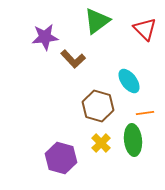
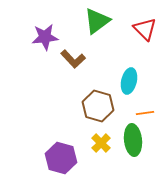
cyan ellipse: rotated 50 degrees clockwise
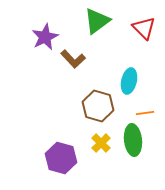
red triangle: moved 1 px left, 1 px up
purple star: rotated 20 degrees counterclockwise
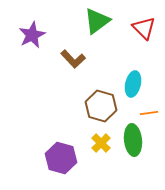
purple star: moved 13 px left, 2 px up
cyan ellipse: moved 4 px right, 3 px down
brown hexagon: moved 3 px right
orange line: moved 4 px right
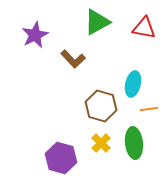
green triangle: moved 1 px down; rotated 8 degrees clockwise
red triangle: rotated 35 degrees counterclockwise
purple star: moved 3 px right
orange line: moved 4 px up
green ellipse: moved 1 px right, 3 px down
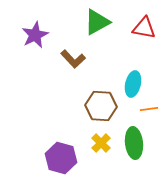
brown hexagon: rotated 12 degrees counterclockwise
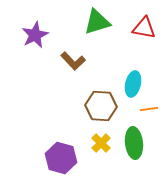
green triangle: rotated 12 degrees clockwise
brown L-shape: moved 2 px down
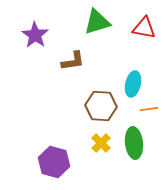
purple star: rotated 12 degrees counterclockwise
brown L-shape: rotated 55 degrees counterclockwise
purple hexagon: moved 7 px left, 4 px down
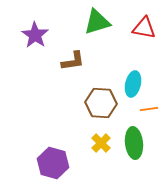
brown hexagon: moved 3 px up
purple hexagon: moved 1 px left, 1 px down
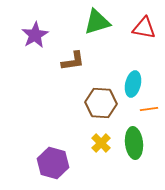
purple star: rotated 8 degrees clockwise
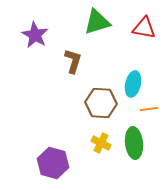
purple star: rotated 12 degrees counterclockwise
brown L-shape: rotated 65 degrees counterclockwise
yellow cross: rotated 18 degrees counterclockwise
